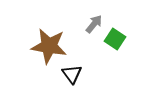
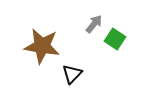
brown star: moved 7 px left
black triangle: rotated 20 degrees clockwise
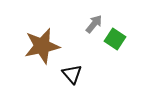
brown star: rotated 21 degrees counterclockwise
black triangle: rotated 25 degrees counterclockwise
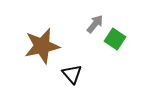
gray arrow: moved 1 px right
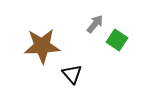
green square: moved 2 px right, 1 px down
brown star: rotated 9 degrees clockwise
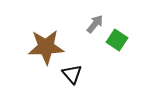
brown star: moved 4 px right, 1 px down
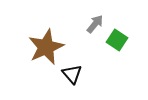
brown star: rotated 21 degrees counterclockwise
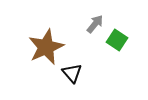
black triangle: moved 1 px up
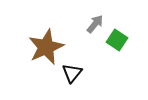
black triangle: rotated 20 degrees clockwise
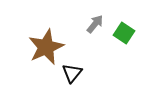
green square: moved 7 px right, 7 px up
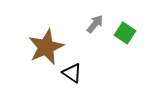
green square: moved 1 px right
black triangle: rotated 35 degrees counterclockwise
